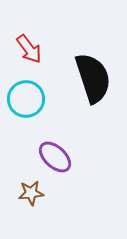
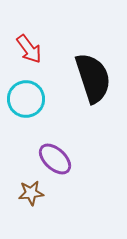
purple ellipse: moved 2 px down
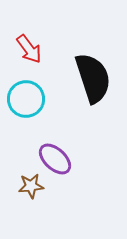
brown star: moved 7 px up
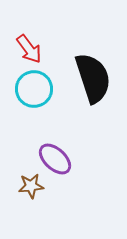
cyan circle: moved 8 px right, 10 px up
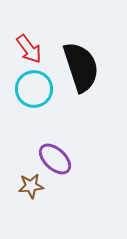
black semicircle: moved 12 px left, 11 px up
